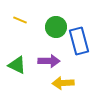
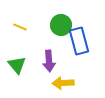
yellow line: moved 7 px down
green circle: moved 5 px right, 2 px up
purple arrow: rotated 85 degrees clockwise
green triangle: rotated 24 degrees clockwise
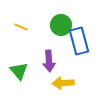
yellow line: moved 1 px right
green triangle: moved 2 px right, 6 px down
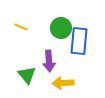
green circle: moved 3 px down
blue rectangle: rotated 20 degrees clockwise
green triangle: moved 8 px right, 4 px down
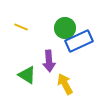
green circle: moved 4 px right
blue rectangle: rotated 60 degrees clockwise
green triangle: rotated 18 degrees counterclockwise
yellow arrow: moved 2 px right, 1 px down; rotated 65 degrees clockwise
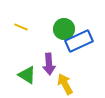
green circle: moved 1 px left, 1 px down
purple arrow: moved 3 px down
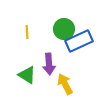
yellow line: moved 6 px right, 5 px down; rotated 64 degrees clockwise
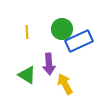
green circle: moved 2 px left
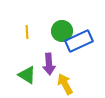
green circle: moved 2 px down
